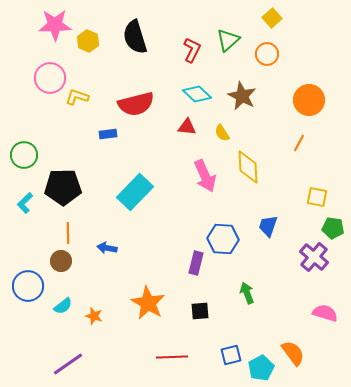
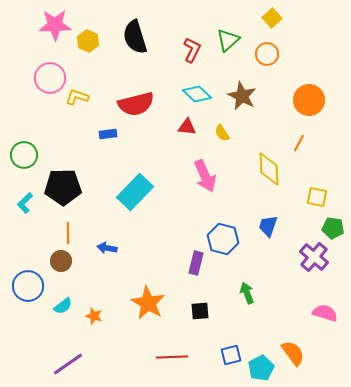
yellow diamond at (248, 167): moved 21 px right, 2 px down
blue hexagon at (223, 239): rotated 12 degrees clockwise
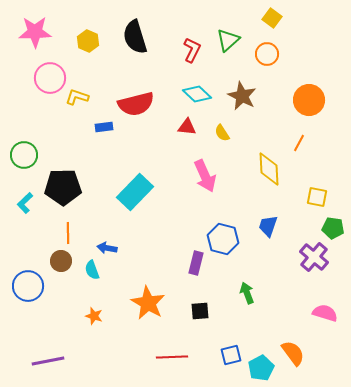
yellow square at (272, 18): rotated 12 degrees counterclockwise
pink star at (55, 25): moved 20 px left, 7 px down
blue rectangle at (108, 134): moved 4 px left, 7 px up
cyan semicircle at (63, 306): moved 29 px right, 36 px up; rotated 108 degrees clockwise
purple line at (68, 364): moved 20 px left, 3 px up; rotated 24 degrees clockwise
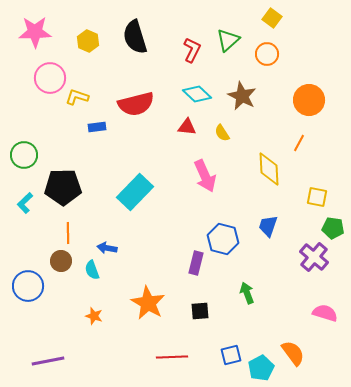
blue rectangle at (104, 127): moved 7 px left
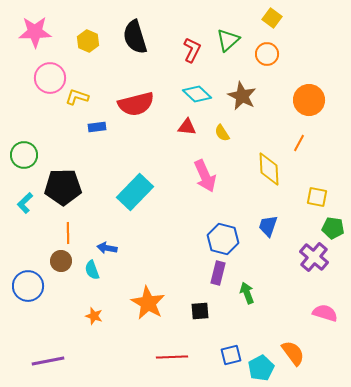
purple rectangle at (196, 263): moved 22 px right, 10 px down
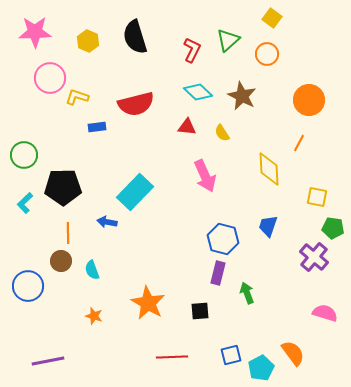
cyan diamond at (197, 94): moved 1 px right, 2 px up
blue arrow at (107, 248): moved 26 px up
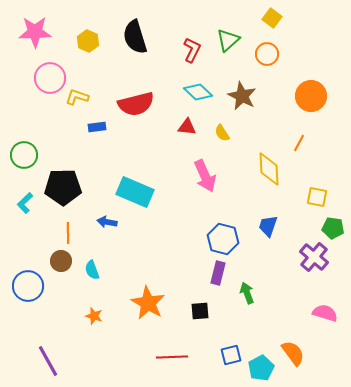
orange circle at (309, 100): moved 2 px right, 4 px up
cyan rectangle at (135, 192): rotated 69 degrees clockwise
purple line at (48, 361): rotated 72 degrees clockwise
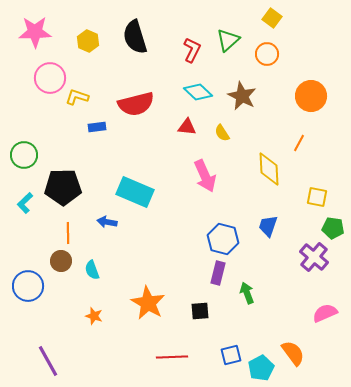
pink semicircle at (325, 313): rotated 40 degrees counterclockwise
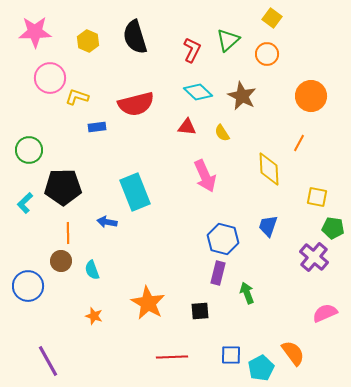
green circle at (24, 155): moved 5 px right, 5 px up
cyan rectangle at (135, 192): rotated 45 degrees clockwise
blue square at (231, 355): rotated 15 degrees clockwise
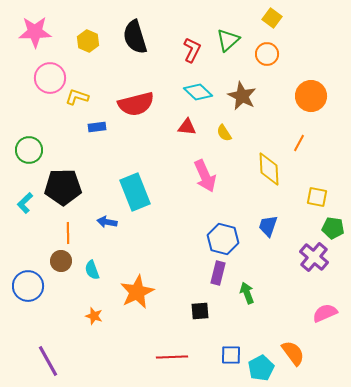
yellow semicircle at (222, 133): moved 2 px right
orange star at (148, 303): moved 11 px left, 11 px up; rotated 16 degrees clockwise
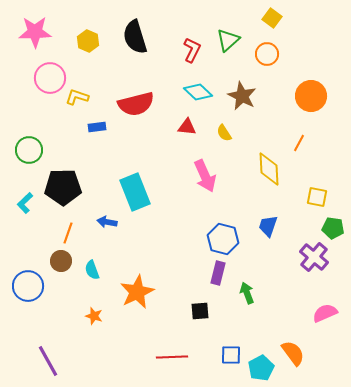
orange line at (68, 233): rotated 20 degrees clockwise
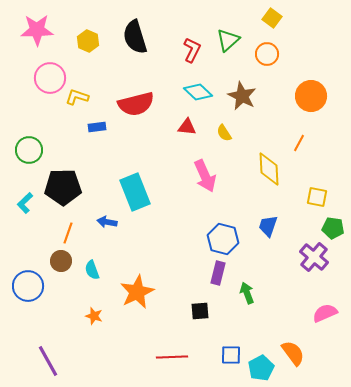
pink star at (35, 32): moved 2 px right, 2 px up
